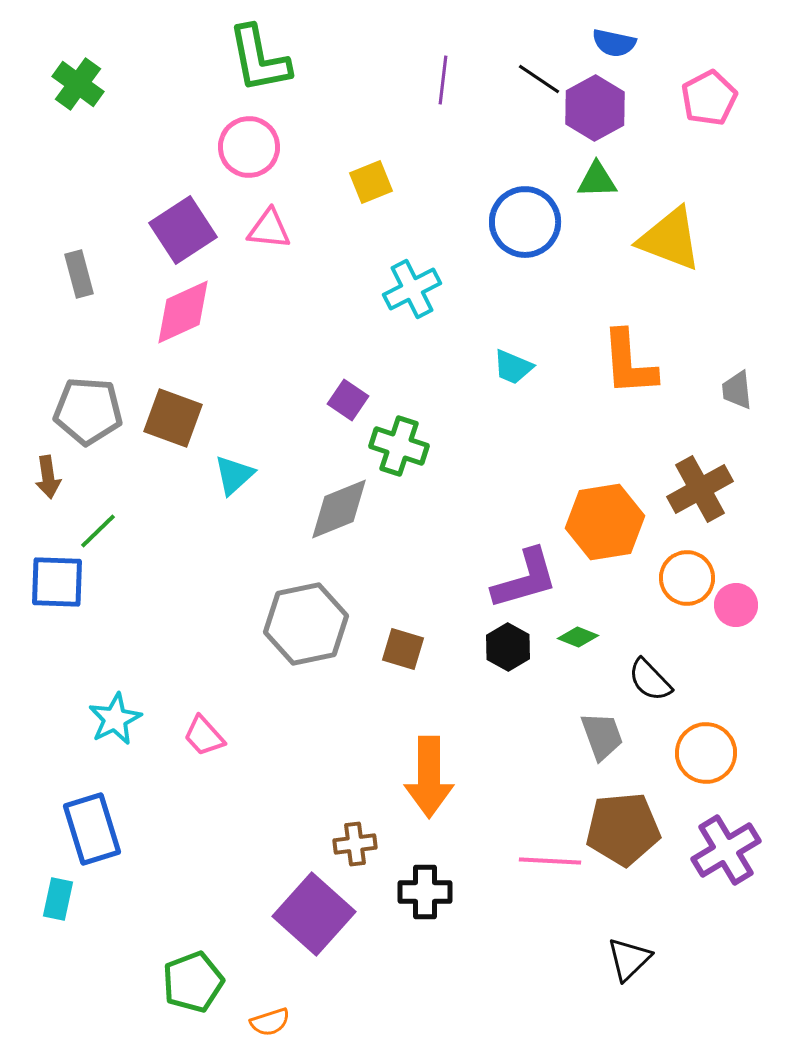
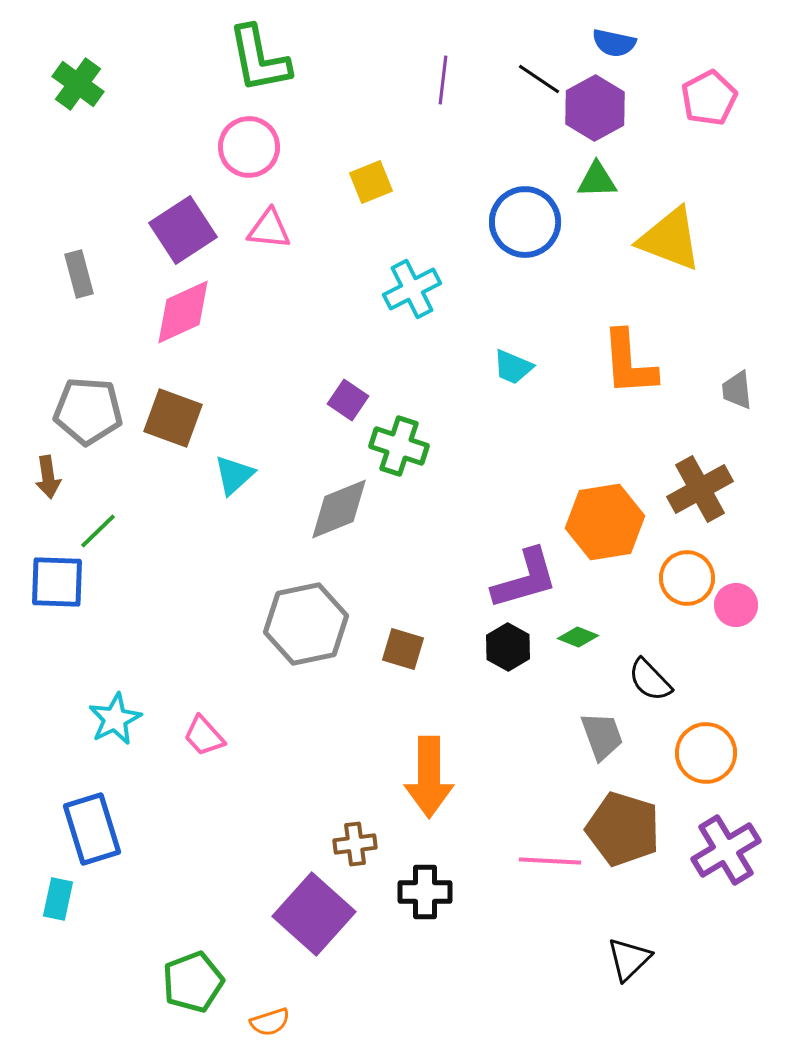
brown pentagon at (623, 829): rotated 22 degrees clockwise
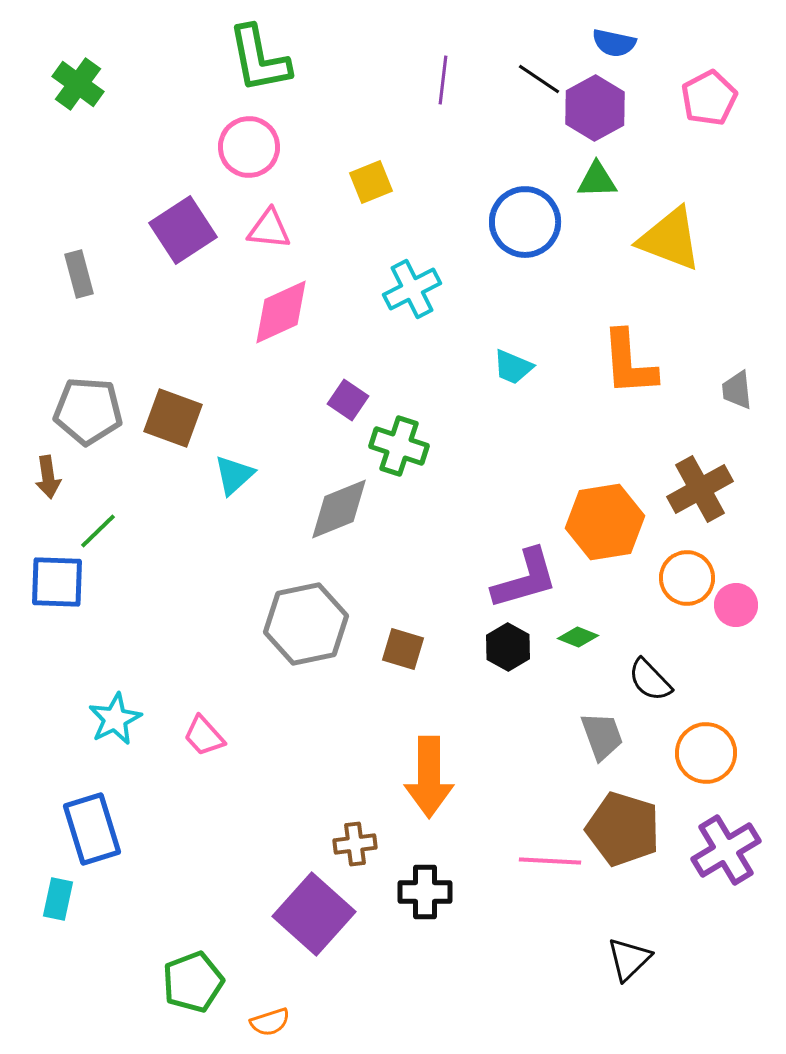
pink diamond at (183, 312): moved 98 px right
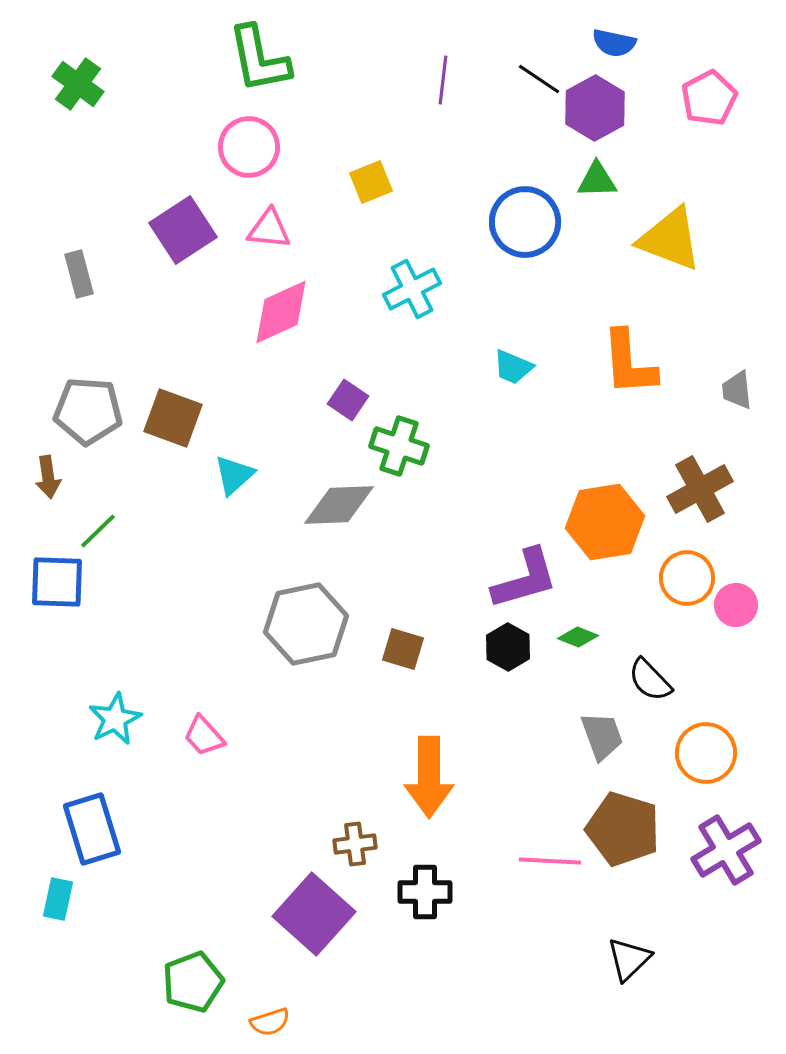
gray diamond at (339, 509): moved 4 px up; rotated 20 degrees clockwise
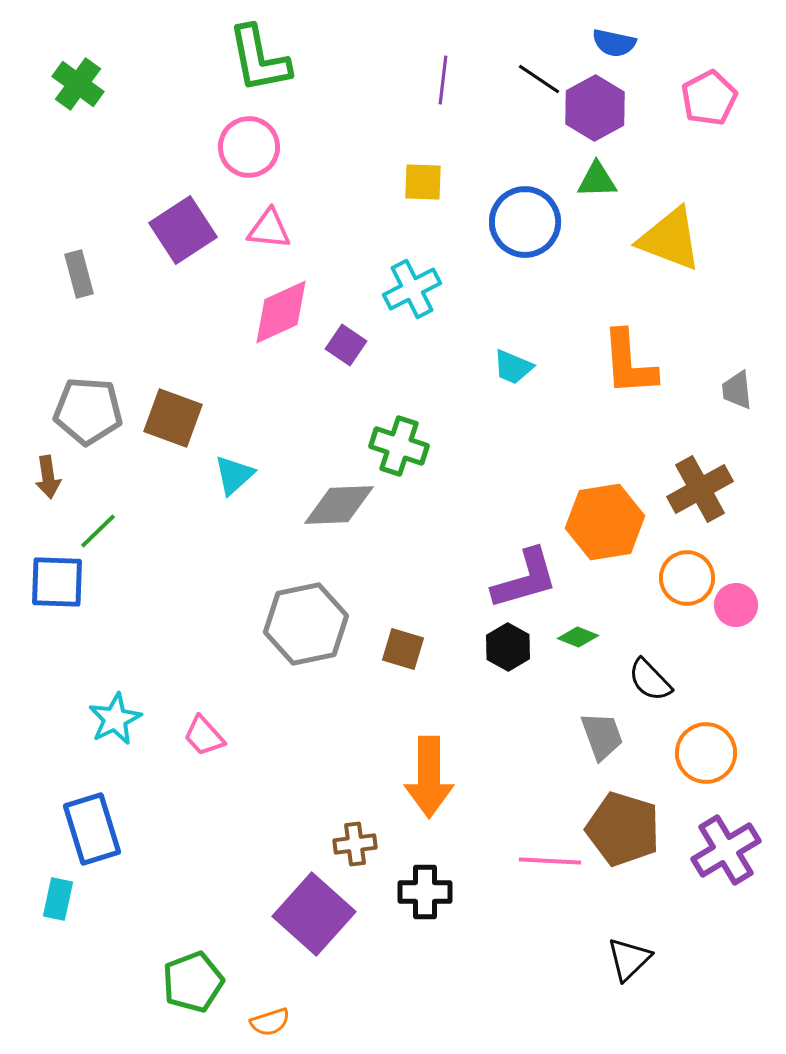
yellow square at (371, 182): moved 52 px right; rotated 24 degrees clockwise
purple square at (348, 400): moved 2 px left, 55 px up
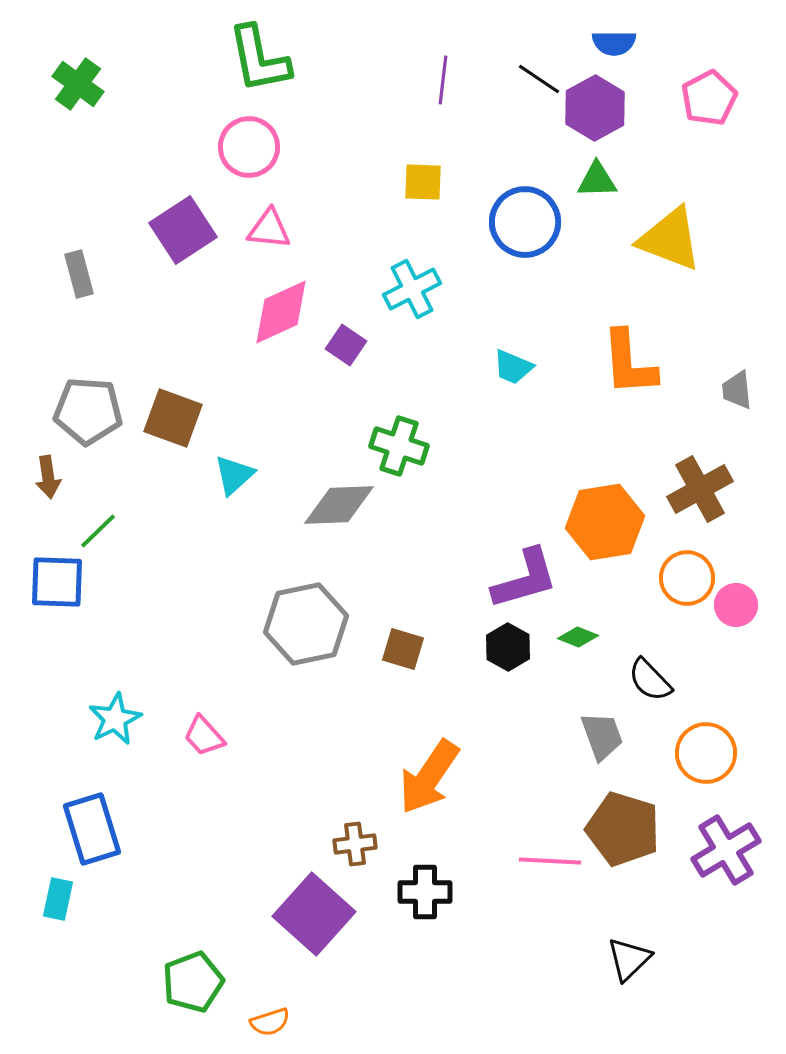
blue semicircle at (614, 43): rotated 12 degrees counterclockwise
orange arrow at (429, 777): rotated 34 degrees clockwise
